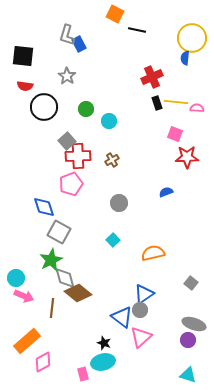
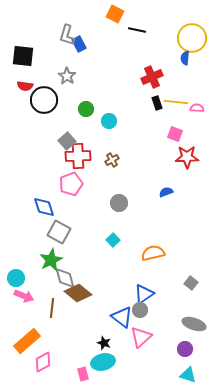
black circle at (44, 107): moved 7 px up
purple circle at (188, 340): moved 3 px left, 9 px down
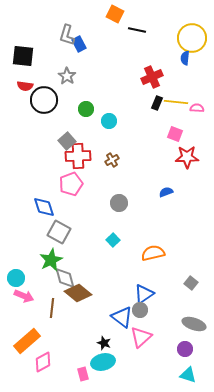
black rectangle at (157, 103): rotated 40 degrees clockwise
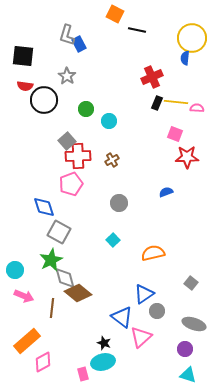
cyan circle at (16, 278): moved 1 px left, 8 px up
gray circle at (140, 310): moved 17 px right, 1 px down
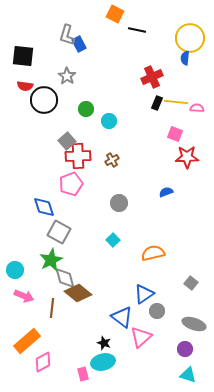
yellow circle at (192, 38): moved 2 px left
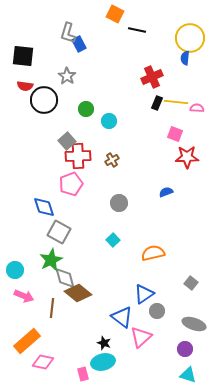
gray L-shape at (67, 35): moved 1 px right, 2 px up
pink diamond at (43, 362): rotated 40 degrees clockwise
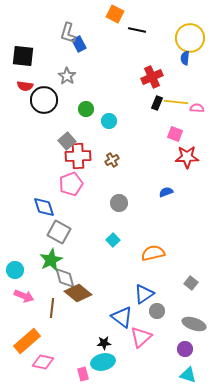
black star at (104, 343): rotated 24 degrees counterclockwise
